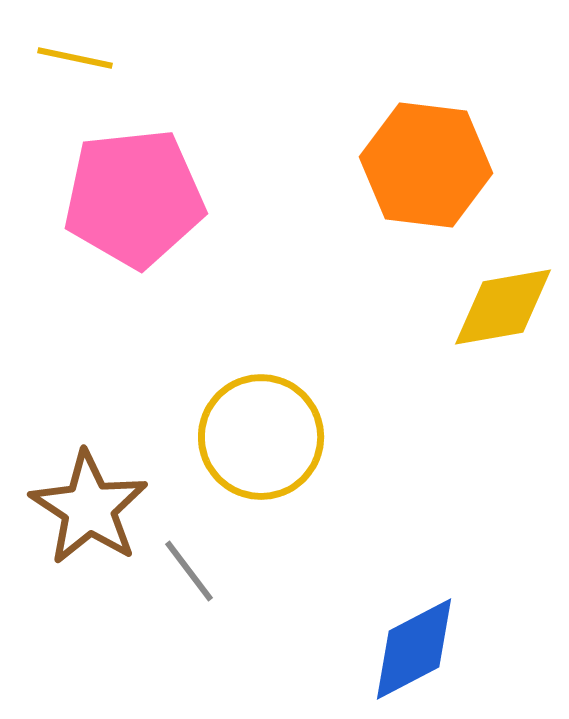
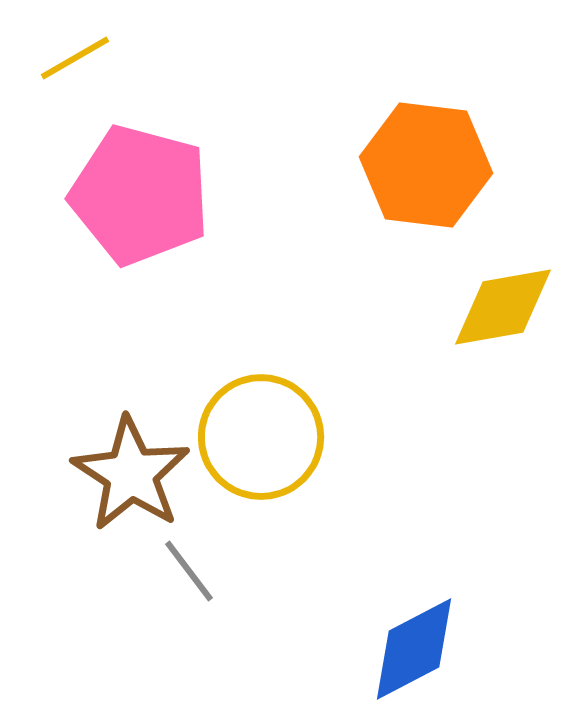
yellow line: rotated 42 degrees counterclockwise
pink pentagon: moved 6 px right, 3 px up; rotated 21 degrees clockwise
brown star: moved 42 px right, 34 px up
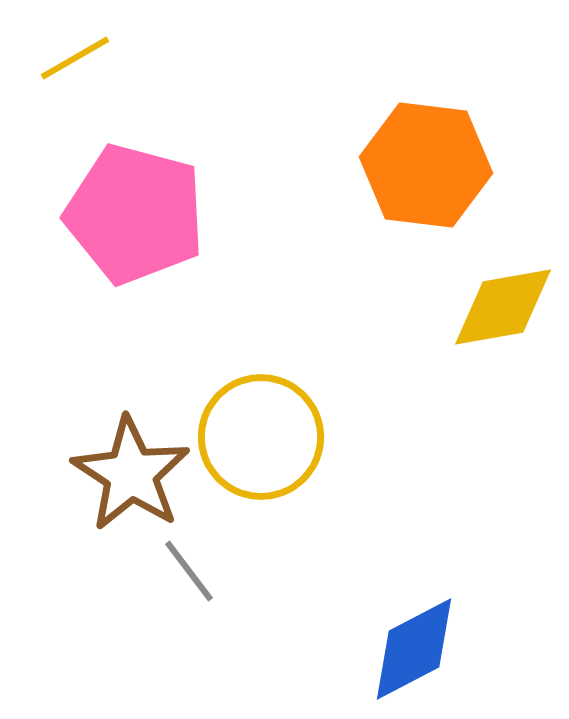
pink pentagon: moved 5 px left, 19 px down
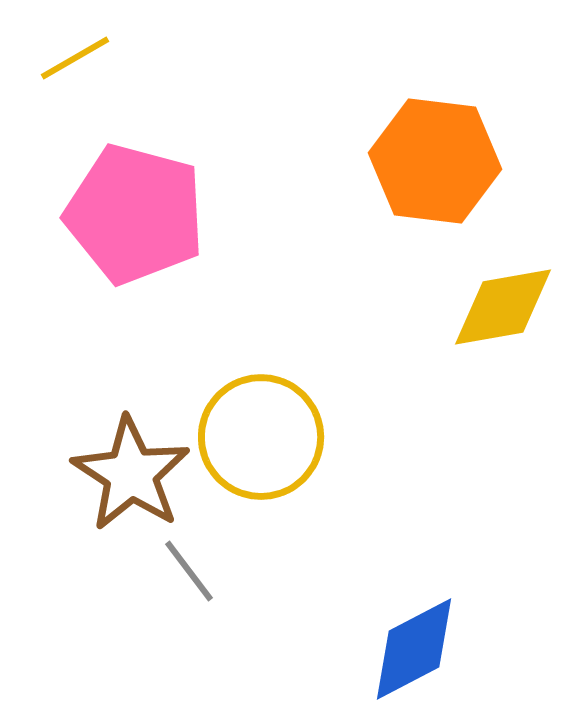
orange hexagon: moved 9 px right, 4 px up
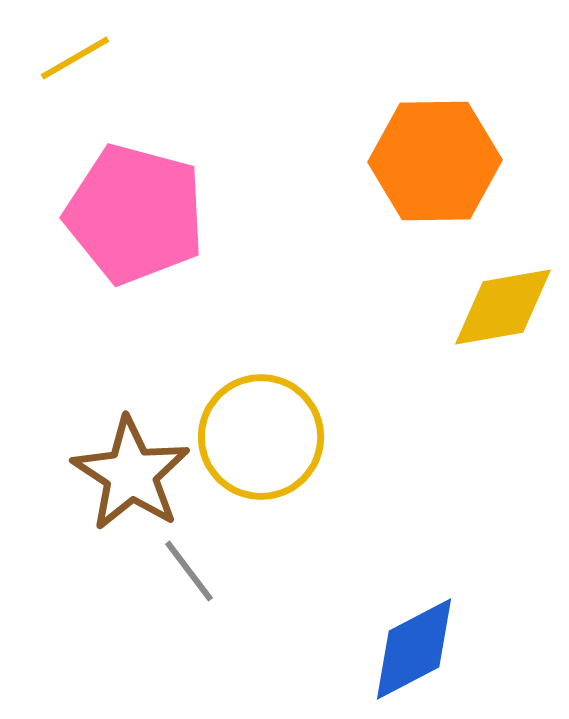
orange hexagon: rotated 8 degrees counterclockwise
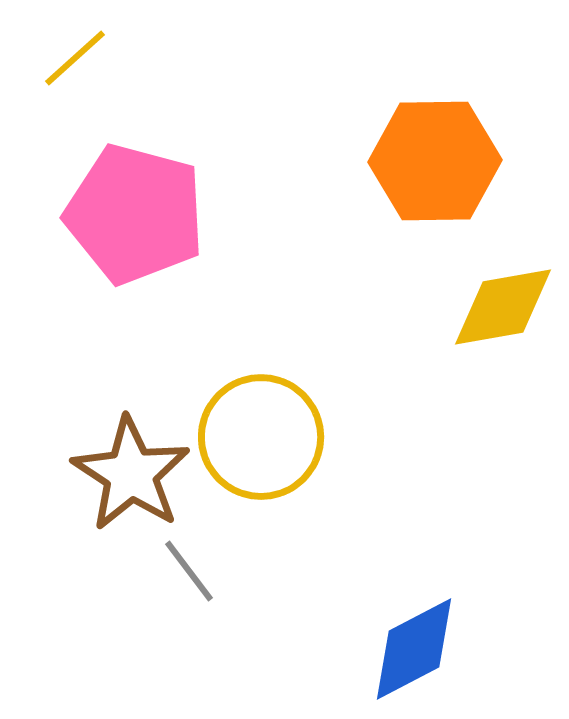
yellow line: rotated 12 degrees counterclockwise
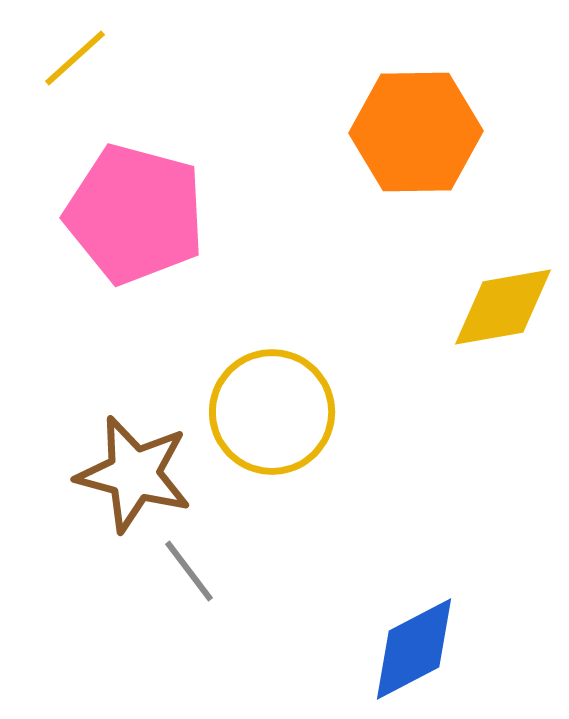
orange hexagon: moved 19 px left, 29 px up
yellow circle: moved 11 px right, 25 px up
brown star: moved 3 px right; rotated 18 degrees counterclockwise
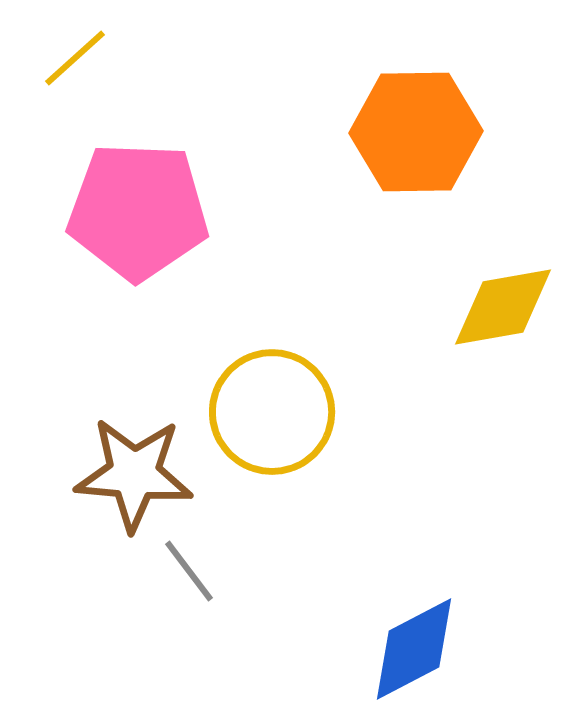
pink pentagon: moved 3 px right, 3 px up; rotated 13 degrees counterclockwise
brown star: rotated 10 degrees counterclockwise
